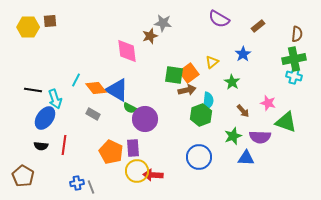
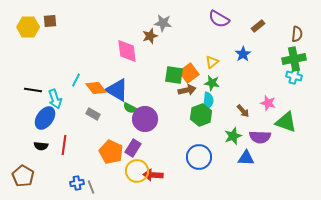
green star at (232, 82): moved 20 px left, 1 px down; rotated 21 degrees counterclockwise
purple rectangle at (133, 148): rotated 36 degrees clockwise
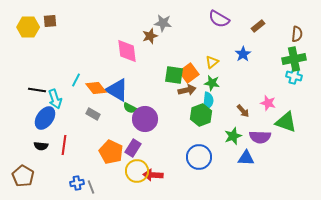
black line at (33, 90): moved 4 px right
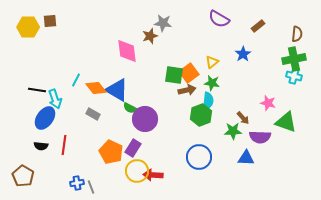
brown arrow at (243, 111): moved 7 px down
green star at (233, 136): moved 5 px up; rotated 18 degrees clockwise
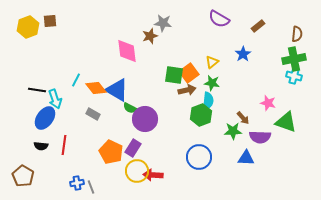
yellow hexagon at (28, 27): rotated 20 degrees counterclockwise
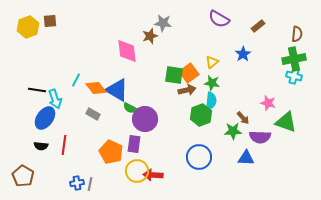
cyan semicircle at (208, 101): moved 3 px right
purple rectangle at (133, 148): moved 1 px right, 4 px up; rotated 24 degrees counterclockwise
gray line at (91, 187): moved 1 px left, 3 px up; rotated 32 degrees clockwise
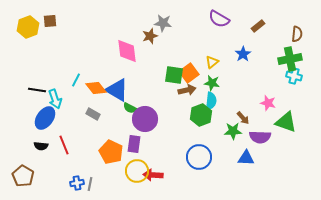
green cross at (294, 59): moved 4 px left
red line at (64, 145): rotated 30 degrees counterclockwise
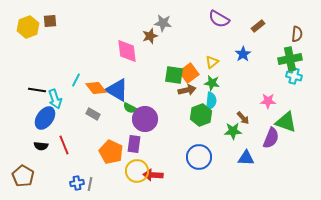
pink star at (268, 103): moved 2 px up; rotated 14 degrees counterclockwise
purple semicircle at (260, 137): moved 11 px right, 1 px down; rotated 70 degrees counterclockwise
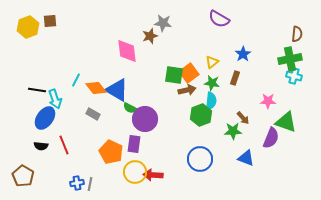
brown rectangle at (258, 26): moved 23 px left, 52 px down; rotated 32 degrees counterclockwise
blue circle at (199, 157): moved 1 px right, 2 px down
blue triangle at (246, 158): rotated 18 degrees clockwise
yellow circle at (137, 171): moved 2 px left, 1 px down
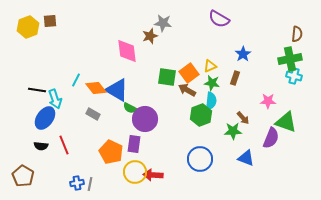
yellow triangle at (212, 62): moved 2 px left, 4 px down; rotated 16 degrees clockwise
green square at (174, 75): moved 7 px left, 2 px down
brown arrow at (187, 90): rotated 138 degrees counterclockwise
